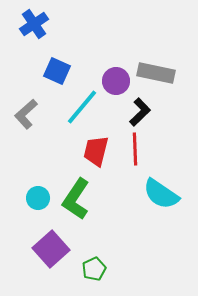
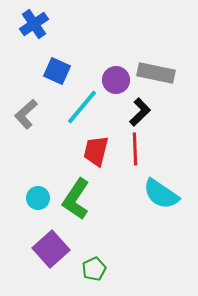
purple circle: moved 1 px up
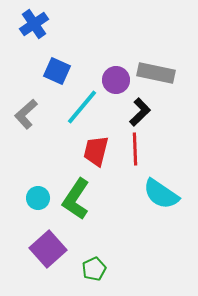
purple square: moved 3 px left
